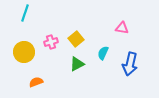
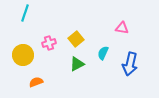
pink cross: moved 2 px left, 1 px down
yellow circle: moved 1 px left, 3 px down
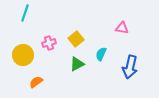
cyan semicircle: moved 2 px left, 1 px down
blue arrow: moved 3 px down
orange semicircle: rotated 16 degrees counterclockwise
